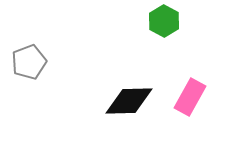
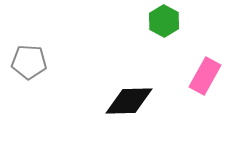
gray pentagon: rotated 24 degrees clockwise
pink rectangle: moved 15 px right, 21 px up
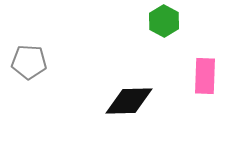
pink rectangle: rotated 27 degrees counterclockwise
